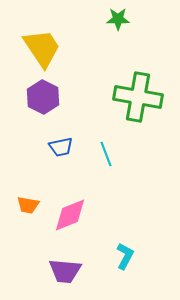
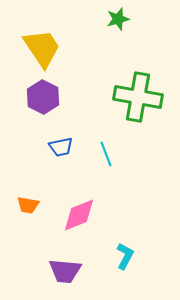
green star: rotated 15 degrees counterclockwise
pink diamond: moved 9 px right
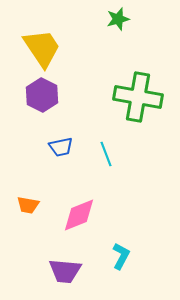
purple hexagon: moved 1 px left, 2 px up
cyan L-shape: moved 4 px left
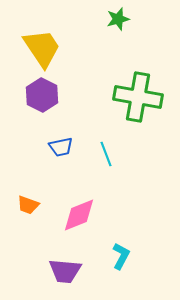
orange trapezoid: rotated 10 degrees clockwise
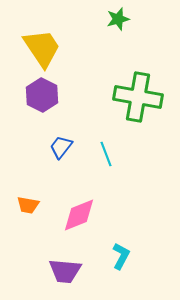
blue trapezoid: rotated 140 degrees clockwise
orange trapezoid: rotated 10 degrees counterclockwise
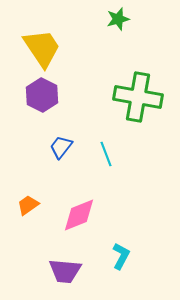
orange trapezoid: rotated 135 degrees clockwise
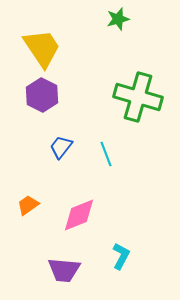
green cross: rotated 6 degrees clockwise
purple trapezoid: moved 1 px left, 1 px up
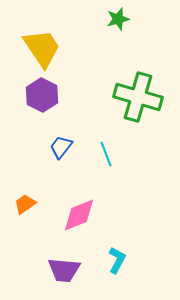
orange trapezoid: moved 3 px left, 1 px up
cyan L-shape: moved 4 px left, 4 px down
